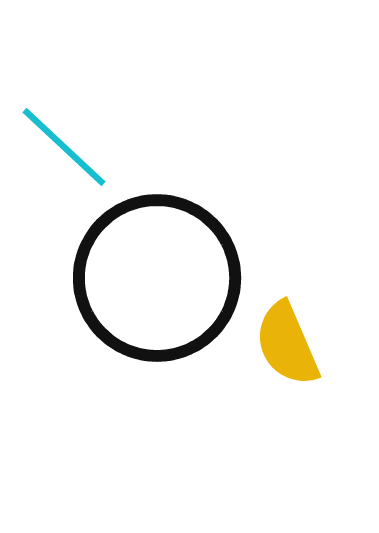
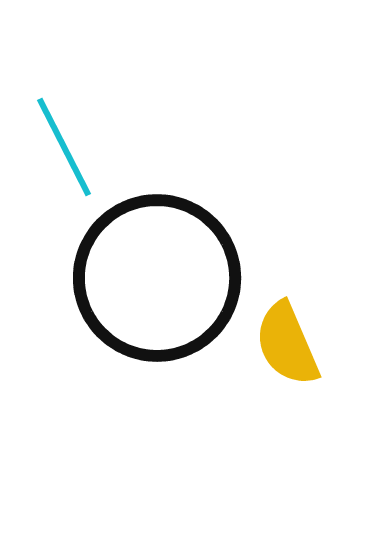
cyan line: rotated 20 degrees clockwise
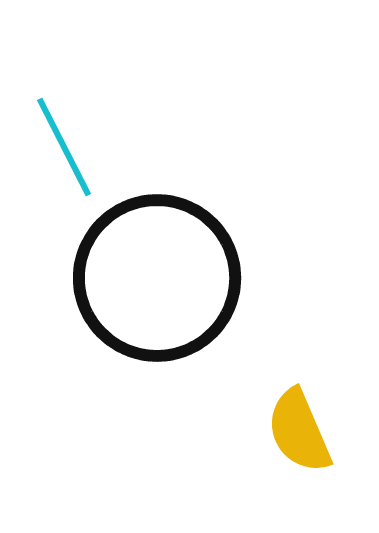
yellow semicircle: moved 12 px right, 87 px down
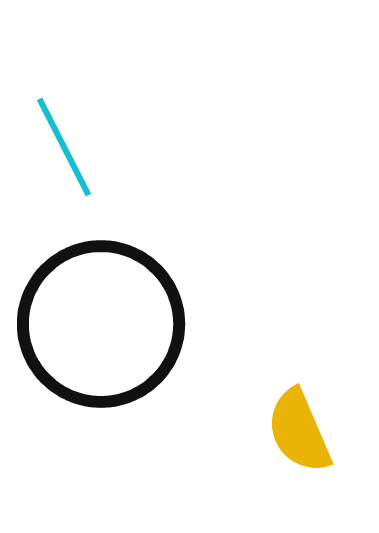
black circle: moved 56 px left, 46 px down
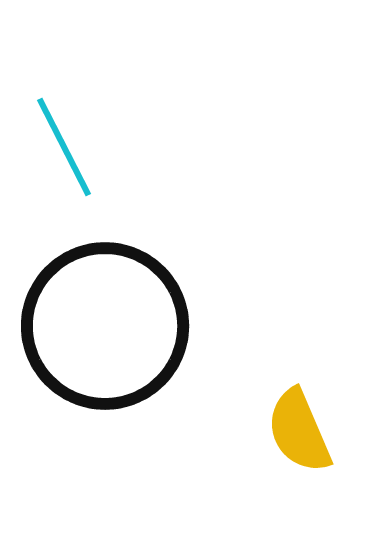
black circle: moved 4 px right, 2 px down
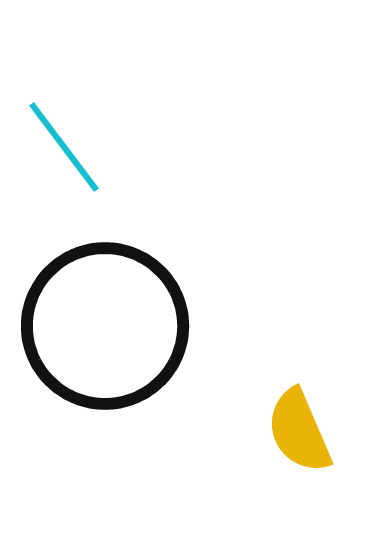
cyan line: rotated 10 degrees counterclockwise
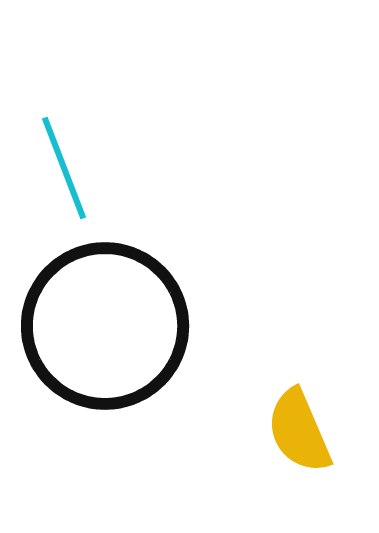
cyan line: moved 21 px down; rotated 16 degrees clockwise
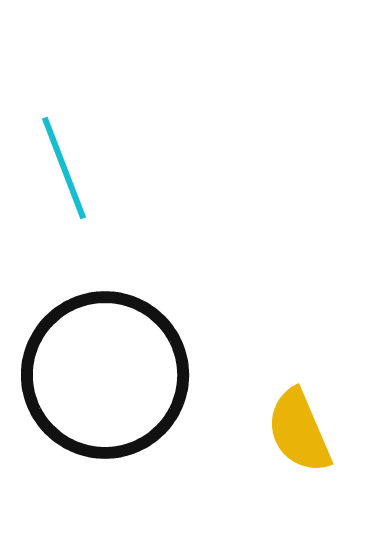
black circle: moved 49 px down
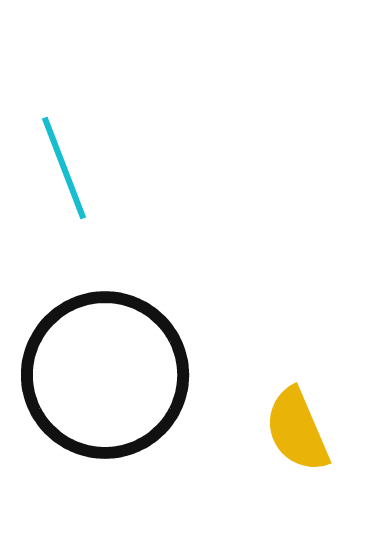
yellow semicircle: moved 2 px left, 1 px up
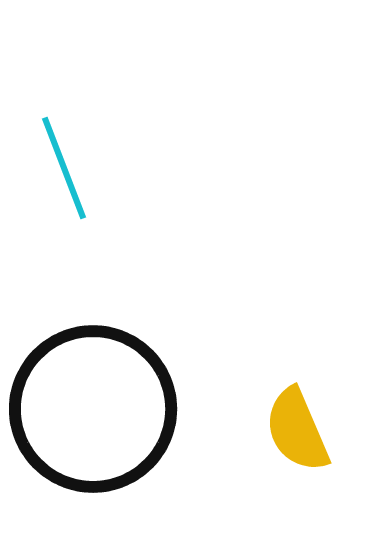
black circle: moved 12 px left, 34 px down
